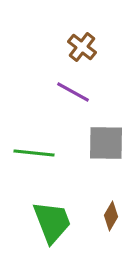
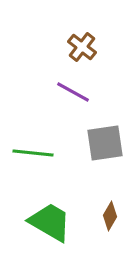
gray square: moved 1 px left; rotated 9 degrees counterclockwise
green line: moved 1 px left
brown diamond: moved 1 px left
green trapezoid: moved 2 px left; rotated 39 degrees counterclockwise
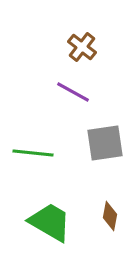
brown diamond: rotated 20 degrees counterclockwise
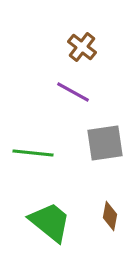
green trapezoid: rotated 9 degrees clockwise
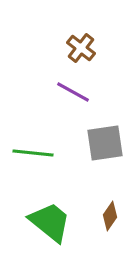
brown cross: moved 1 px left, 1 px down
brown diamond: rotated 24 degrees clockwise
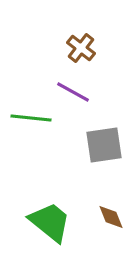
gray square: moved 1 px left, 2 px down
green line: moved 2 px left, 35 px up
brown diamond: moved 1 px right, 1 px down; rotated 56 degrees counterclockwise
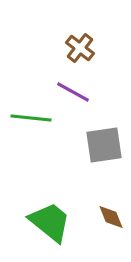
brown cross: moved 1 px left
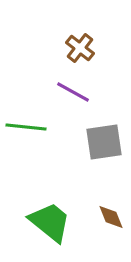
green line: moved 5 px left, 9 px down
gray square: moved 3 px up
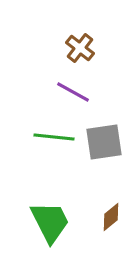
green line: moved 28 px right, 10 px down
brown diamond: rotated 72 degrees clockwise
green trapezoid: rotated 24 degrees clockwise
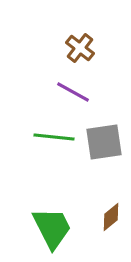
green trapezoid: moved 2 px right, 6 px down
